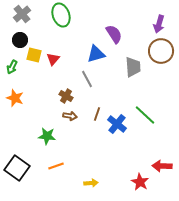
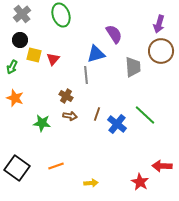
gray line: moved 1 px left, 4 px up; rotated 24 degrees clockwise
green star: moved 5 px left, 13 px up
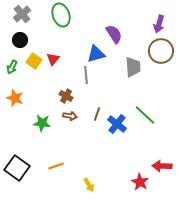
yellow square: moved 6 px down; rotated 21 degrees clockwise
yellow arrow: moved 2 px left, 2 px down; rotated 64 degrees clockwise
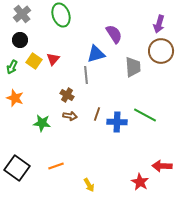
brown cross: moved 1 px right, 1 px up
green line: rotated 15 degrees counterclockwise
blue cross: moved 2 px up; rotated 36 degrees counterclockwise
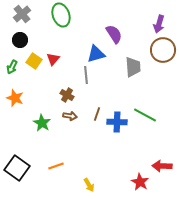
brown circle: moved 2 px right, 1 px up
green star: rotated 24 degrees clockwise
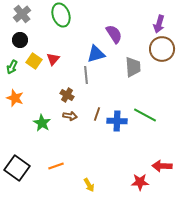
brown circle: moved 1 px left, 1 px up
blue cross: moved 1 px up
red star: rotated 30 degrees counterclockwise
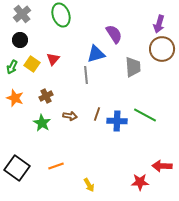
yellow square: moved 2 px left, 3 px down
brown cross: moved 21 px left, 1 px down; rotated 32 degrees clockwise
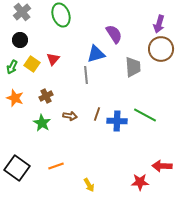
gray cross: moved 2 px up
brown circle: moved 1 px left
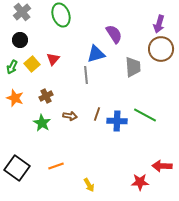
yellow square: rotated 14 degrees clockwise
